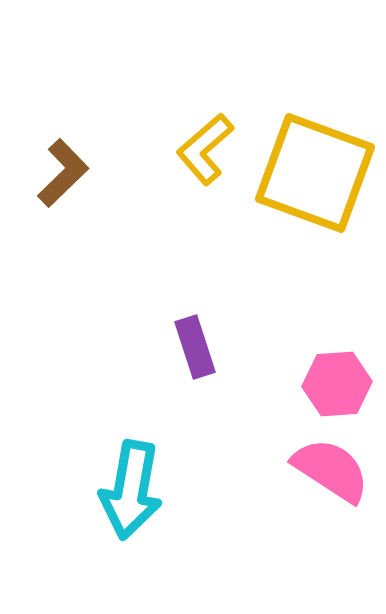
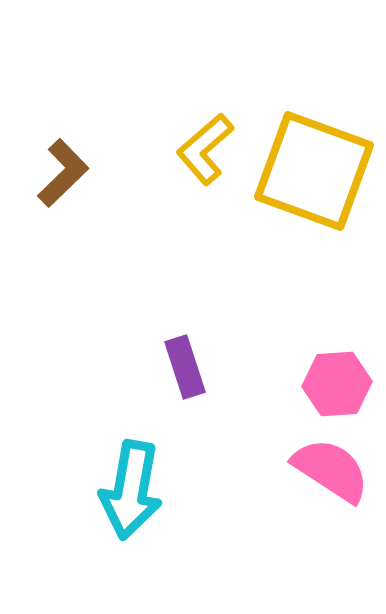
yellow square: moved 1 px left, 2 px up
purple rectangle: moved 10 px left, 20 px down
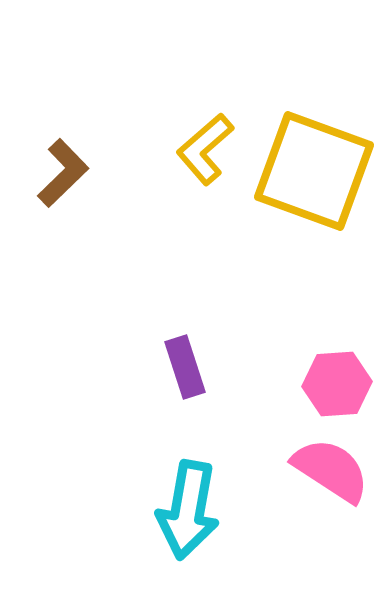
cyan arrow: moved 57 px right, 20 px down
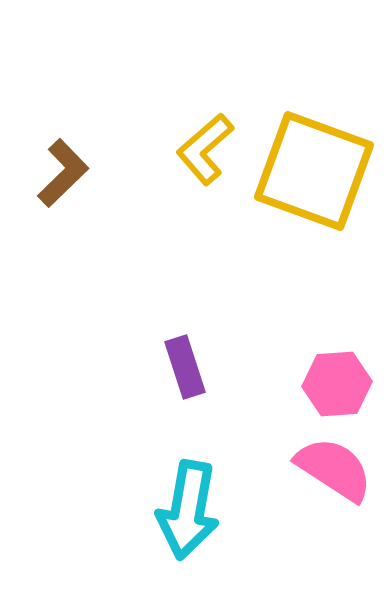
pink semicircle: moved 3 px right, 1 px up
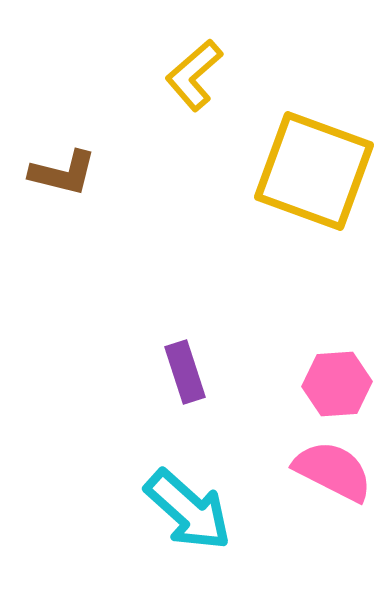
yellow L-shape: moved 11 px left, 74 px up
brown L-shape: rotated 58 degrees clockwise
purple rectangle: moved 5 px down
pink semicircle: moved 1 px left, 2 px down; rotated 6 degrees counterclockwise
cyan arrow: rotated 58 degrees counterclockwise
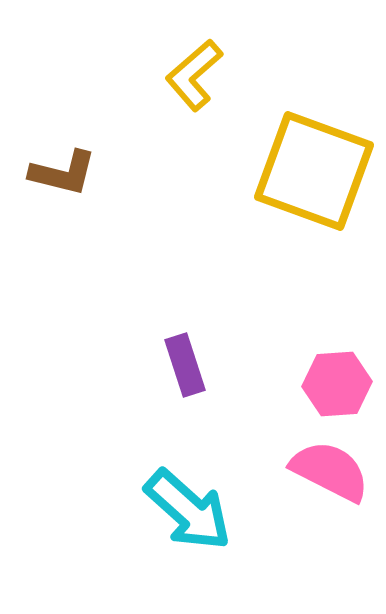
purple rectangle: moved 7 px up
pink semicircle: moved 3 px left
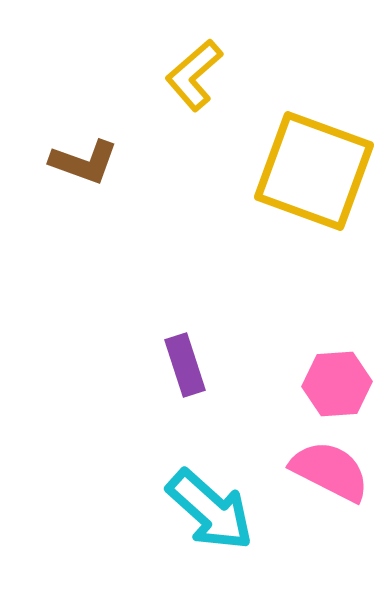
brown L-shape: moved 21 px right, 11 px up; rotated 6 degrees clockwise
cyan arrow: moved 22 px right
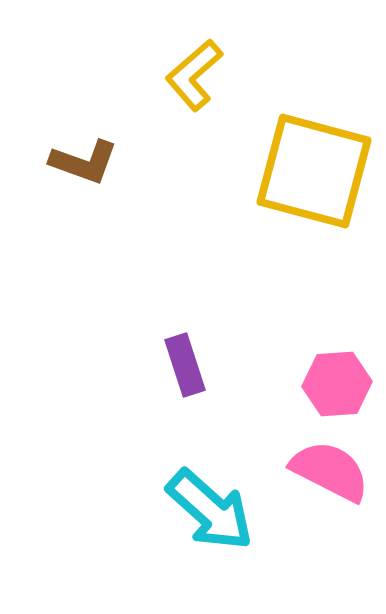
yellow square: rotated 5 degrees counterclockwise
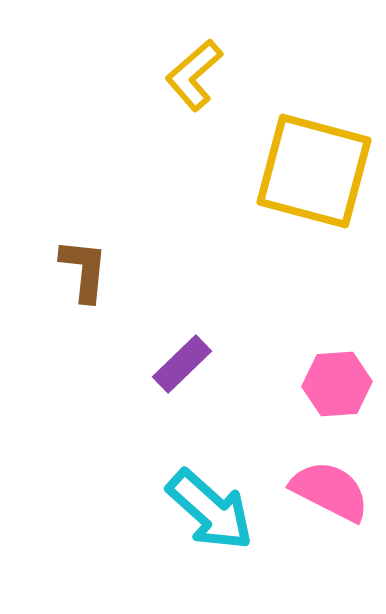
brown L-shape: moved 108 px down; rotated 104 degrees counterclockwise
purple rectangle: moved 3 px left, 1 px up; rotated 64 degrees clockwise
pink semicircle: moved 20 px down
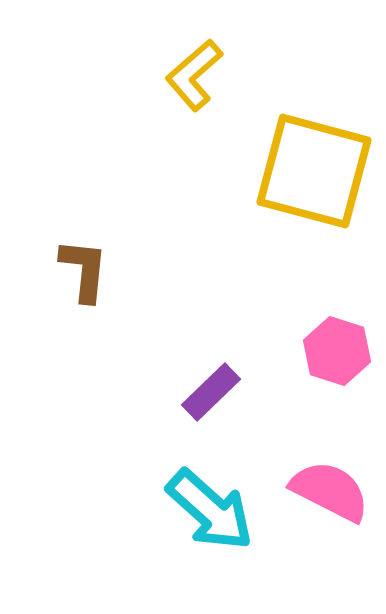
purple rectangle: moved 29 px right, 28 px down
pink hexagon: moved 33 px up; rotated 22 degrees clockwise
